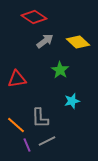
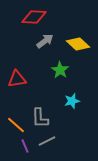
red diamond: rotated 30 degrees counterclockwise
yellow diamond: moved 2 px down
purple line: moved 2 px left, 1 px down
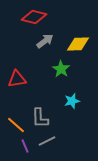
red diamond: rotated 10 degrees clockwise
yellow diamond: rotated 45 degrees counterclockwise
green star: moved 1 px right, 1 px up
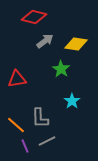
yellow diamond: moved 2 px left; rotated 10 degrees clockwise
cyan star: rotated 21 degrees counterclockwise
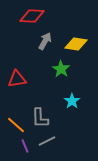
red diamond: moved 2 px left, 1 px up; rotated 10 degrees counterclockwise
gray arrow: rotated 24 degrees counterclockwise
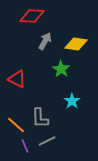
red triangle: rotated 36 degrees clockwise
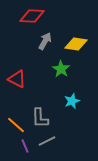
cyan star: rotated 14 degrees clockwise
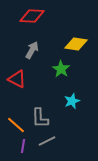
gray arrow: moved 13 px left, 9 px down
purple line: moved 2 px left; rotated 32 degrees clockwise
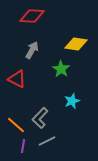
gray L-shape: rotated 45 degrees clockwise
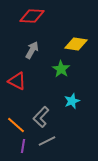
red triangle: moved 2 px down
gray L-shape: moved 1 px right, 1 px up
